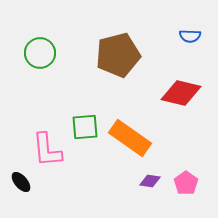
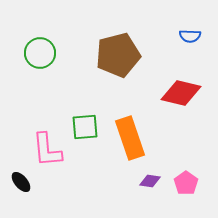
orange rectangle: rotated 36 degrees clockwise
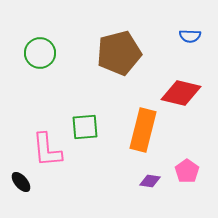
brown pentagon: moved 1 px right, 2 px up
orange rectangle: moved 13 px right, 8 px up; rotated 33 degrees clockwise
pink pentagon: moved 1 px right, 12 px up
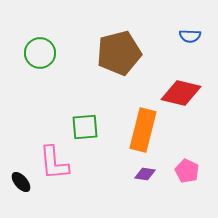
pink L-shape: moved 7 px right, 13 px down
pink pentagon: rotated 10 degrees counterclockwise
purple diamond: moved 5 px left, 7 px up
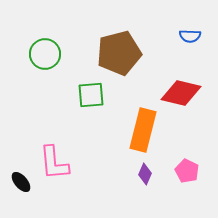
green circle: moved 5 px right, 1 px down
green square: moved 6 px right, 32 px up
purple diamond: rotated 75 degrees counterclockwise
